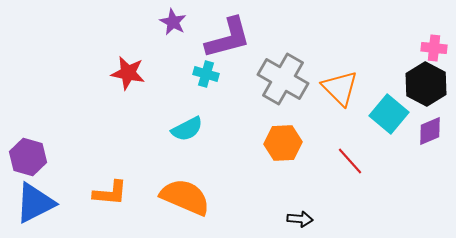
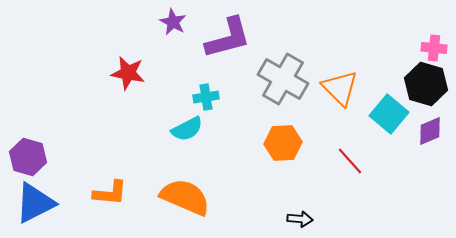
cyan cross: moved 23 px down; rotated 25 degrees counterclockwise
black hexagon: rotated 12 degrees counterclockwise
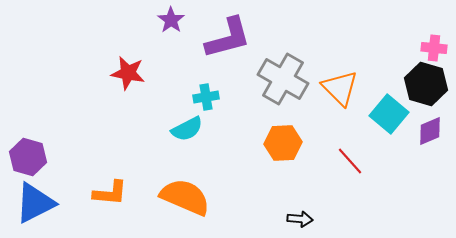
purple star: moved 2 px left, 2 px up; rotated 8 degrees clockwise
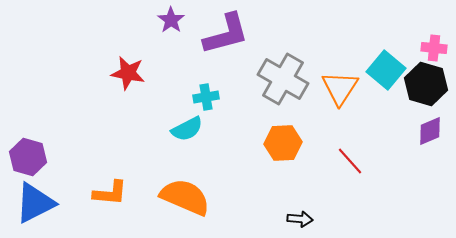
purple L-shape: moved 2 px left, 4 px up
orange triangle: rotated 18 degrees clockwise
cyan square: moved 3 px left, 44 px up
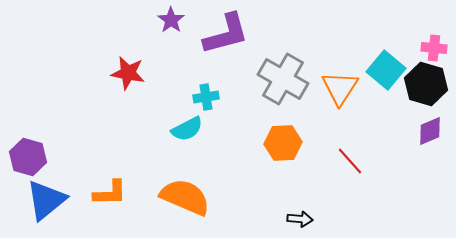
orange L-shape: rotated 6 degrees counterclockwise
blue triangle: moved 11 px right, 3 px up; rotated 12 degrees counterclockwise
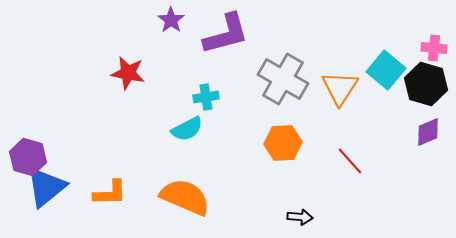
purple diamond: moved 2 px left, 1 px down
blue triangle: moved 13 px up
black arrow: moved 2 px up
